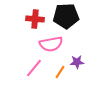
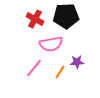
red cross: rotated 24 degrees clockwise
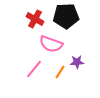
pink semicircle: rotated 30 degrees clockwise
pink line: moved 1 px down
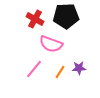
purple star: moved 2 px right, 6 px down
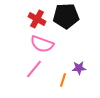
red cross: moved 2 px right
pink semicircle: moved 9 px left
orange line: moved 3 px right, 8 px down; rotated 16 degrees counterclockwise
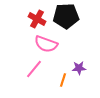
pink semicircle: moved 4 px right
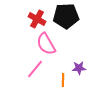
pink semicircle: rotated 40 degrees clockwise
pink line: moved 1 px right
orange line: rotated 16 degrees counterclockwise
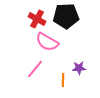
pink semicircle: moved 1 px right, 2 px up; rotated 30 degrees counterclockwise
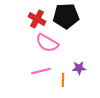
pink semicircle: moved 1 px down
pink line: moved 6 px right, 2 px down; rotated 36 degrees clockwise
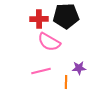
red cross: moved 2 px right; rotated 30 degrees counterclockwise
pink semicircle: moved 2 px right, 1 px up
orange line: moved 3 px right, 2 px down
